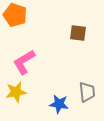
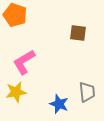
blue star: rotated 12 degrees clockwise
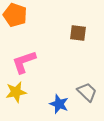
pink L-shape: rotated 12 degrees clockwise
gray trapezoid: rotated 40 degrees counterclockwise
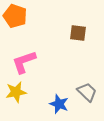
orange pentagon: moved 1 px down
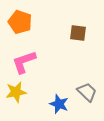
orange pentagon: moved 5 px right, 6 px down
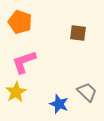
yellow star: rotated 20 degrees counterclockwise
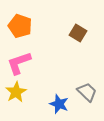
orange pentagon: moved 4 px down
brown square: rotated 24 degrees clockwise
pink L-shape: moved 5 px left, 1 px down
